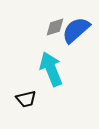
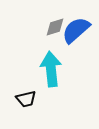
cyan arrow: rotated 16 degrees clockwise
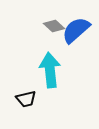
gray diamond: moved 1 px left, 1 px up; rotated 60 degrees clockwise
cyan arrow: moved 1 px left, 1 px down
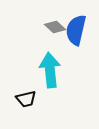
gray diamond: moved 1 px right, 1 px down
blue semicircle: rotated 36 degrees counterclockwise
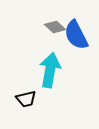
blue semicircle: moved 5 px down; rotated 40 degrees counterclockwise
cyan arrow: rotated 16 degrees clockwise
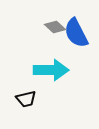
blue semicircle: moved 2 px up
cyan arrow: moved 1 px right; rotated 80 degrees clockwise
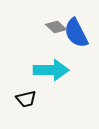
gray diamond: moved 1 px right
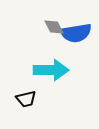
gray diamond: moved 2 px left; rotated 20 degrees clockwise
blue semicircle: rotated 72 degrees counterclockwise
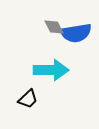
black trapezoid: moved 2 px right; rotated 30 degrees counterclockwise
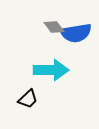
gray diamond: rotated 10 degrees counterclockwise
